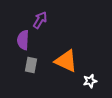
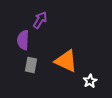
white star: rotated 16 degrees counterclockwise
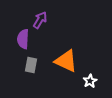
purple semicircle: moved 1 px up
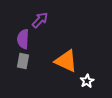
purple arrow: rotated 12 degrees clockwise
gray rectangle: moved 8 px left, 4 px up
white star: moved 3 px left
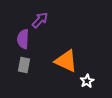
gray rectangle: moved 1 px right, 4 px down
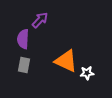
white star: moved 8 px up; rotated 24 degrees clockwise
